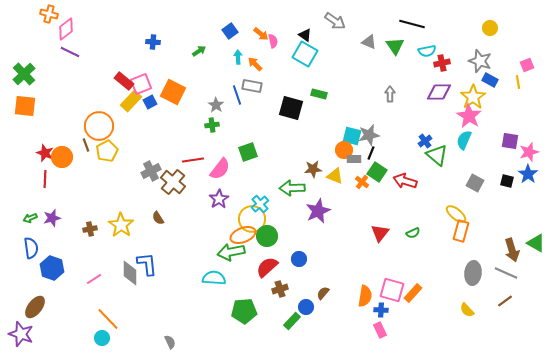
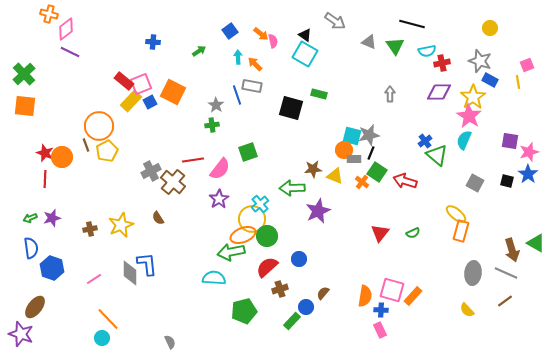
yellow star at (121, 225): rotated 15 degrees clockwise
orange rectangle at (413, 293): moved 3 px down
green pentagon at (244, 311): rotated 10 degrees counterclockwise
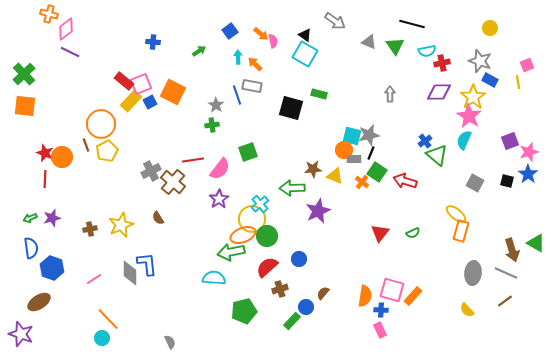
orange circle at (99, 126): moved 2 px right, 2 px up
purple square at (510, 141): rotated 30 degrees counterclockwise
brown ellipse at (35, 307): moved 4 px right, 5 px up; rotated 20 degrees clockwise
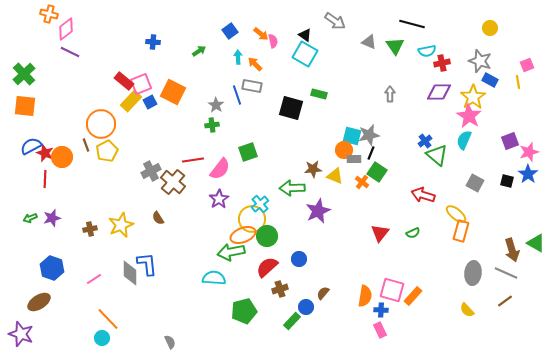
red arrow at (405, 181): moved 18 px right, 14 px down
blue semicircle at (31, 248): moved 102 px up; rotated 110 degrees counterclockwise
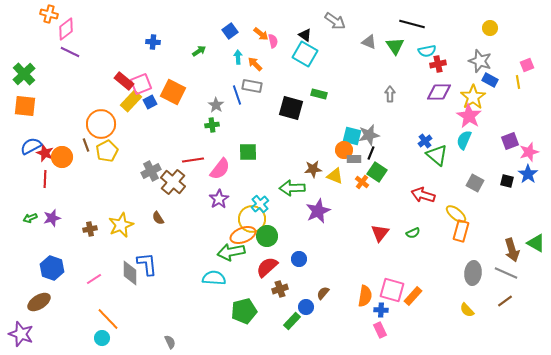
red cross at (442, 63): moved 4 px left, 1 px down
green square at (248, 152): rotated 18 degrees clockwise
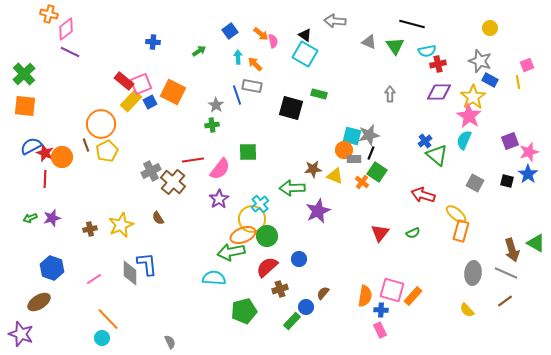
gray arrow at (335, 21): rotated 150 degrees clockwise
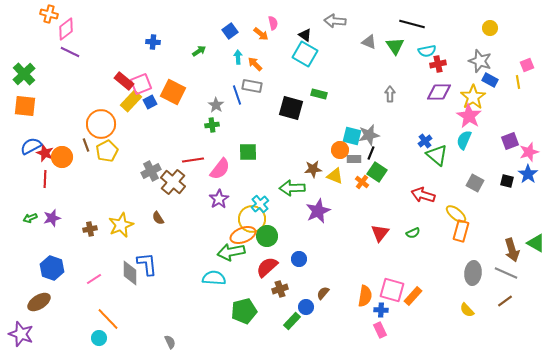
pink semicircle at (273, 41): moved 18 px up
orange circle at (344, 150): moved 4 px left
cyan circle at (102, 338): moved 3 px left
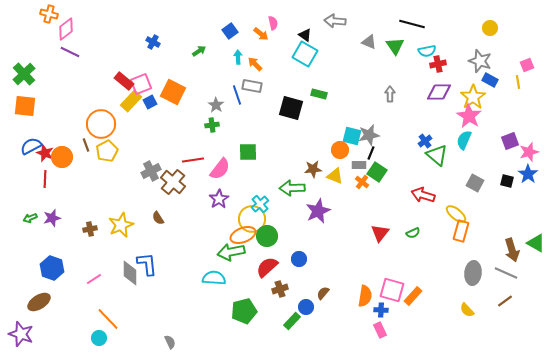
blue cross at (153, 42): rotated 24 degrees clockwise
gray rectangle at (354, 159): moved 5 px right, 6 px down
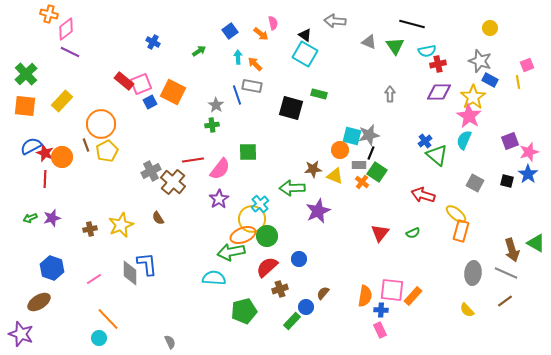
green cross at (24, 74): moved 2 px right
yellow rectangle at (131, 101): moved 69 px left
pink square at (392, 290): rotated 10 degrees counterclockwise
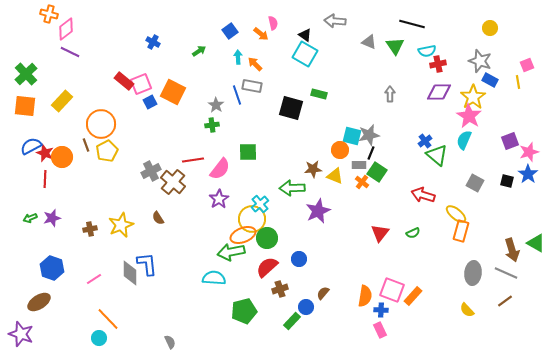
green circle at (267, 236): moved 2 px down
pink square at (392, 290): rotated 15 degrees clockwise
